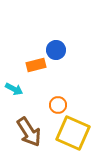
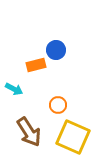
yellow square: moved 4 px down
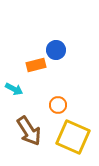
brown arrow: moved 1 px up
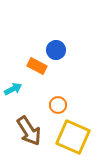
orange rectangle: moved 1 px right, 1 px down; rotated 42 degrees clockwise
cyan arrow: moved 1 px left; rotated 54 degrees counterclockwise
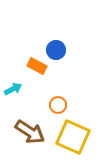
brown arrow: moved 1 px right, 1 px down; rotated 24 degrees counterclockwise
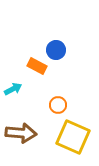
brown arrow: moved 9 px left, 1 px down; rotated 28 degrees counterclockwise
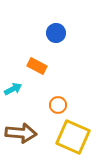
blue circle: moved 17 px up
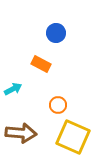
orange rectangle: moved 4 px right, 2 px up
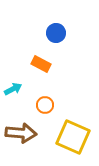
orange circle: moved 13 px left
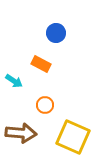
cyan arrow: moved 1 px right, 8 px up; rotated 60 degrees clockwise
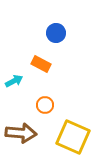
cyan arrow: rotated 60 degrees counterclockwise
